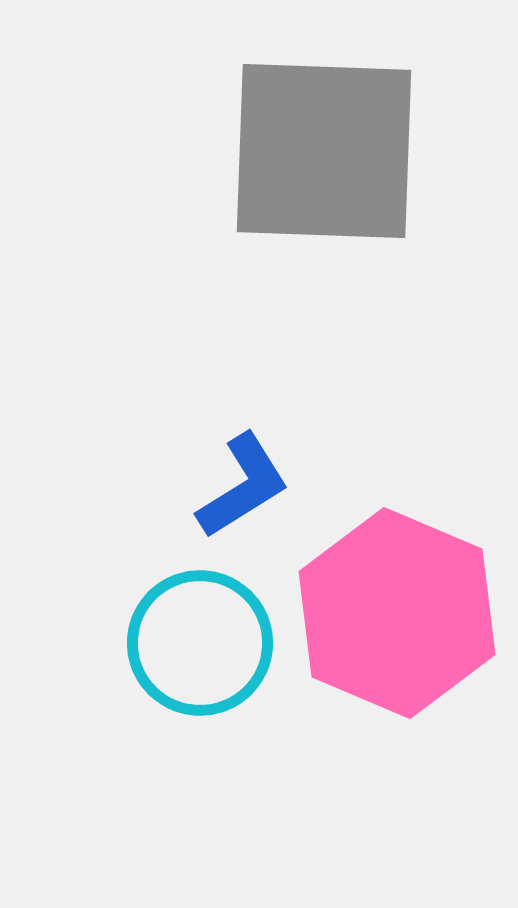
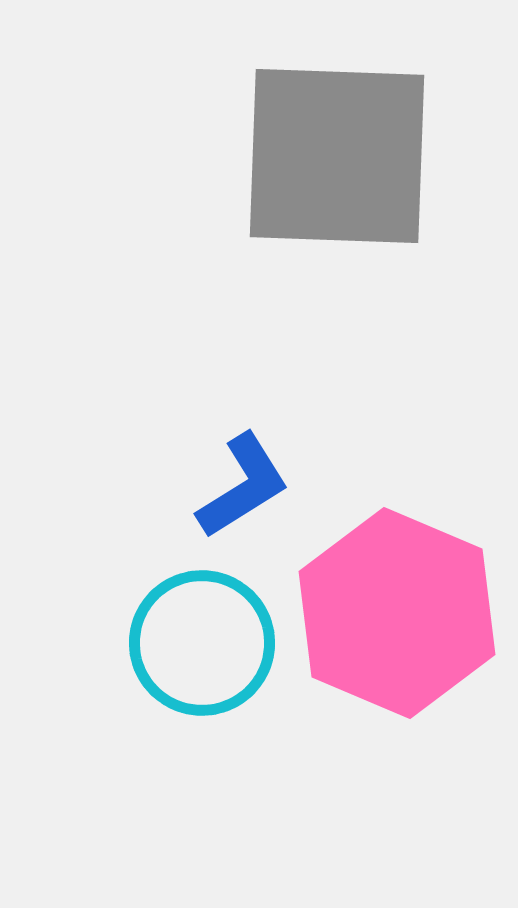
gray square: moved 13 px right, 5 px down
cyan circle: moved 2 px right
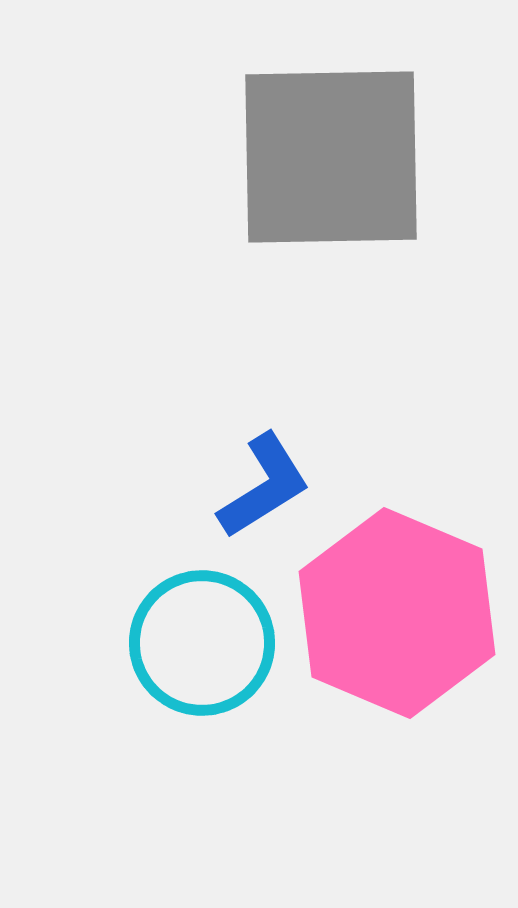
gray square: moved 6 px left, 1 px down; rotated 3 degrees counterclockwise
blue L-shape: moved 21 px right
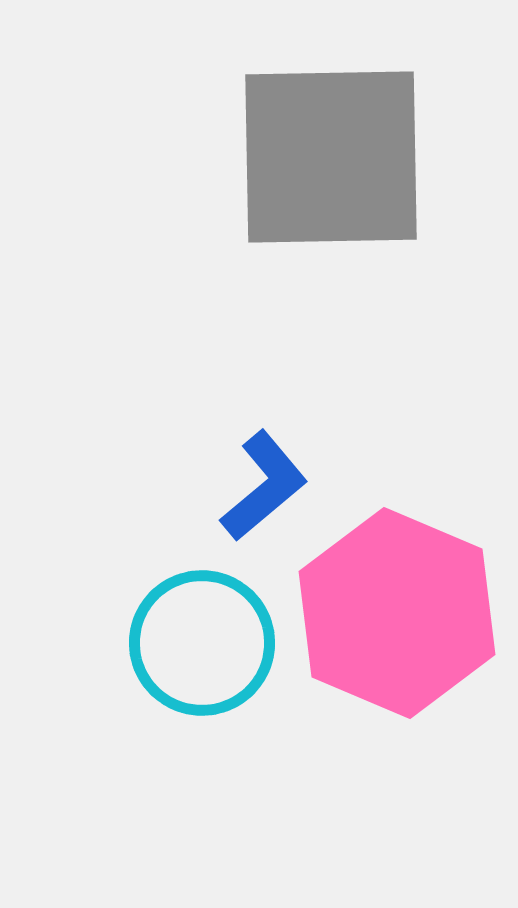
blue L-shape: rotated 8 degrees counterclockwise
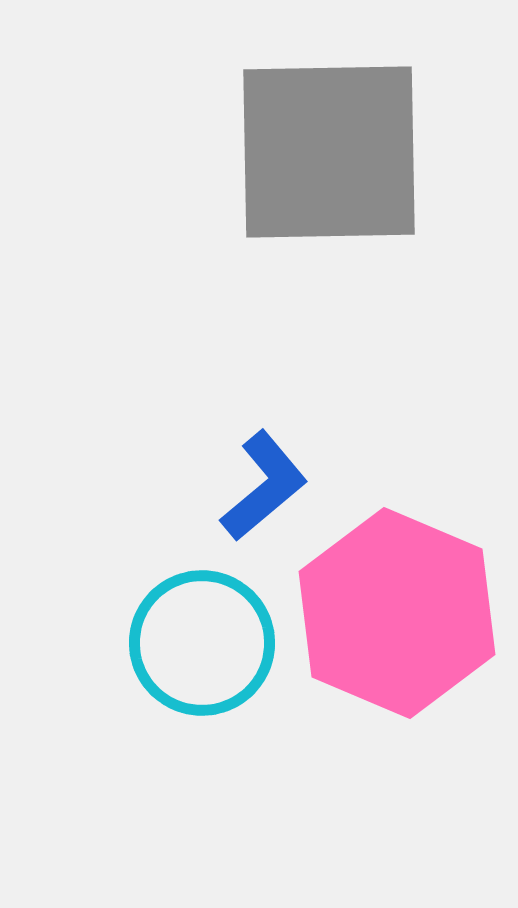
gray square: moved 2 px left, 5 px up
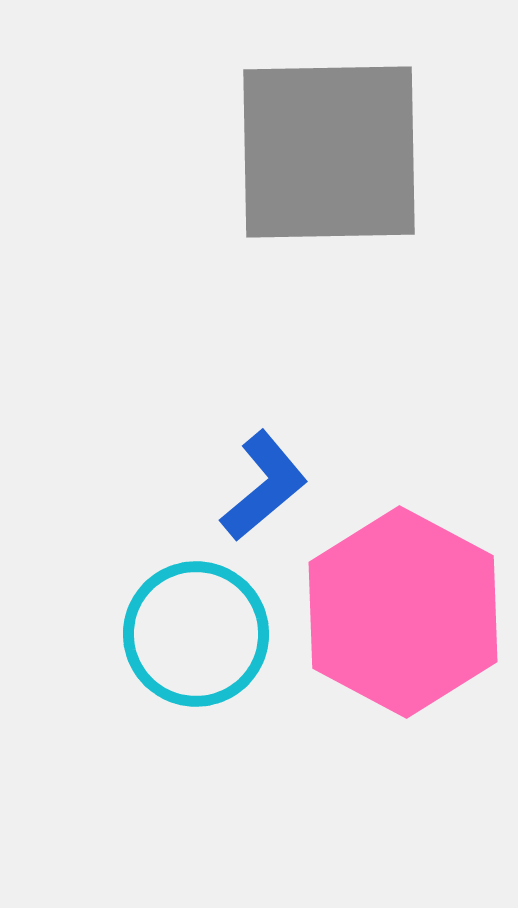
pink hexagon: moved 6 px right, 1 px up; rotated 5 degrees clockwise
cyan circle: moved 6 px left, 9 px up
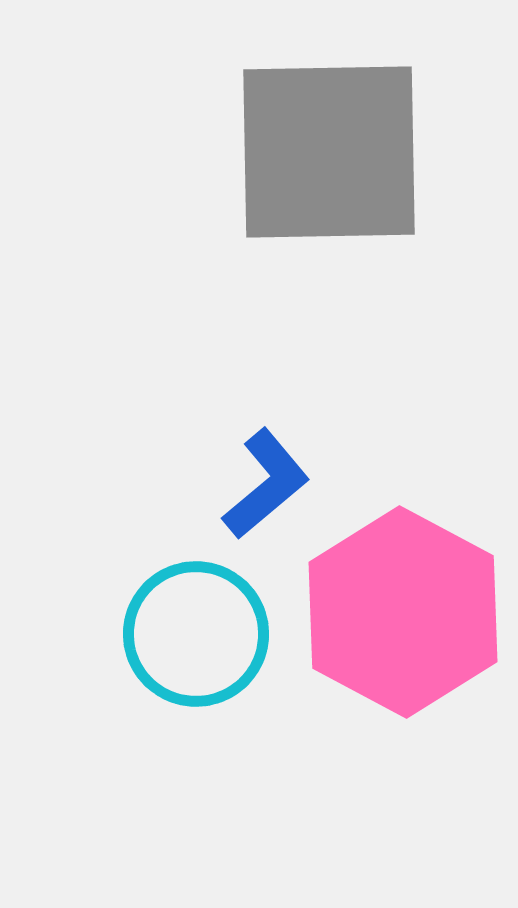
blue L-shape: moved 2 px right, 2 px up
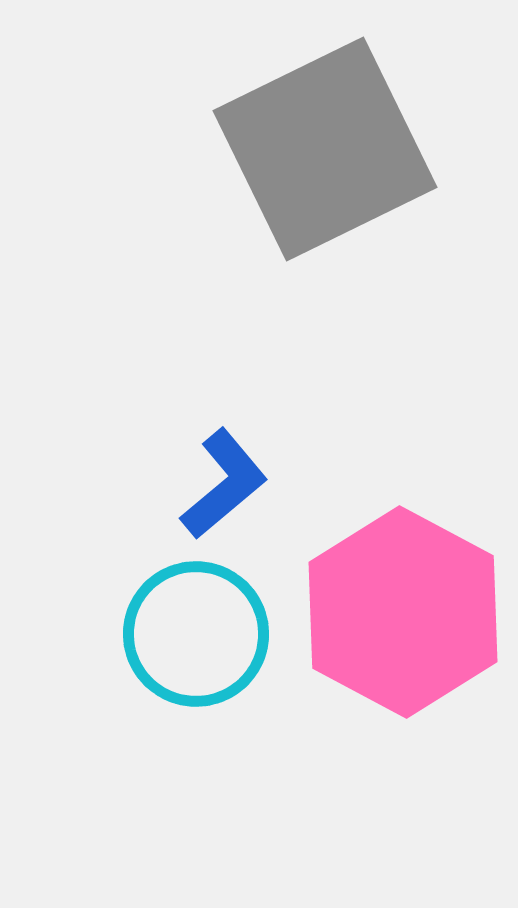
gray square: moved 4 px left, 3 px up; rotated 25 degrees counterclockwise
blue L-shape: moved 42 px left
